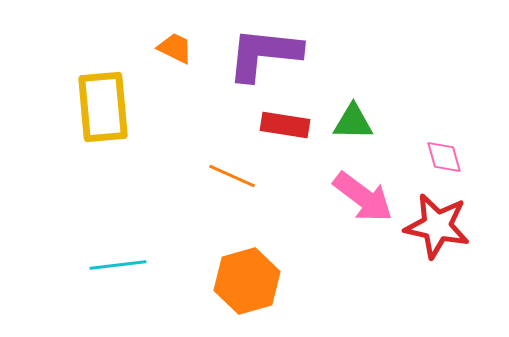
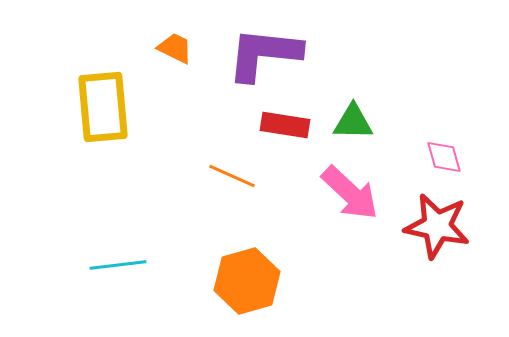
pink arrow: moved 13 px left, 4 px up; rotated 6 degrees clockwise
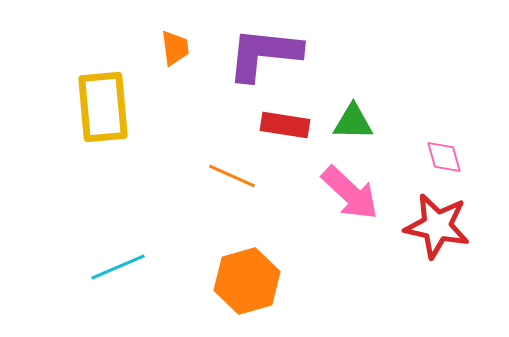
orange trapezoid: rotated 57 degrees clockwise
cyan line: moved 2 px down; rotated 16 degrees counterclockwise
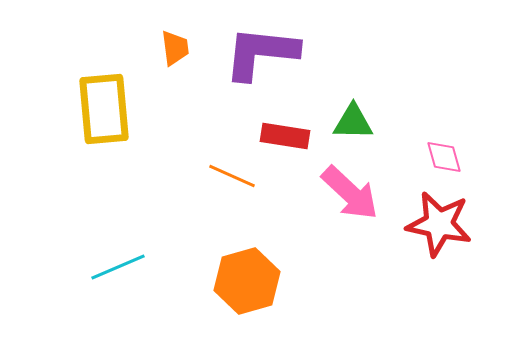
purple L-shape: moved 3 px left, 1 px up
yellow rectangle: moved 1 px right, 2 px down
red rectangle: moved 11 px down
red star: moved 2 px right, 2 px up
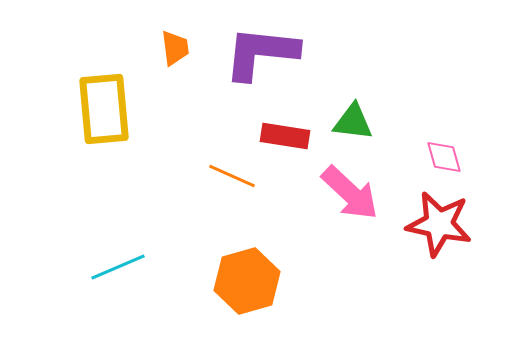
green triangle: rotated 6 degrees clockwise
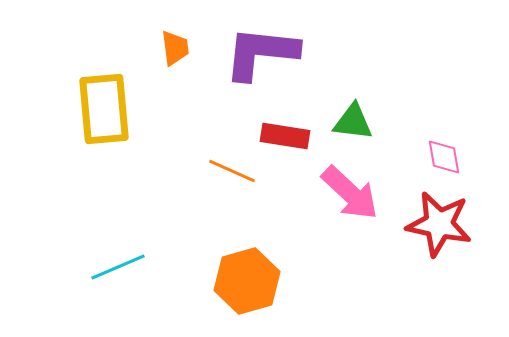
pink diamond: rotated 6 degrees clockwise
orange line: moved 5 px up
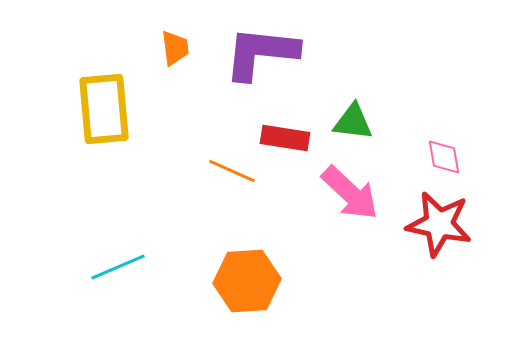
red rectangle: moved 2 px down
orange hexagon: rotated 12 degrees clockwise
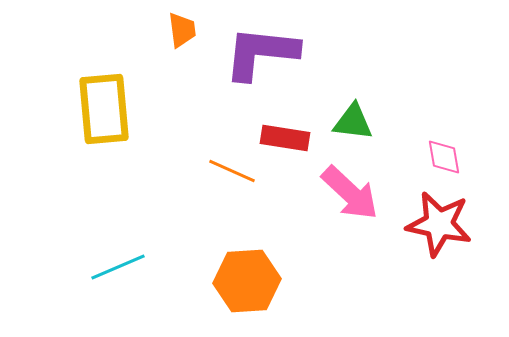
orange trapezoid: moved 7 px right, 18 px up
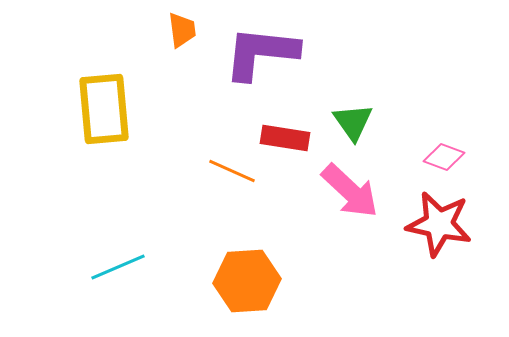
green triangle: rotated 48 degrees clockwise
pink diamond: rotated 60 degrees counterclockwise
pink arrow: moved 2 px up
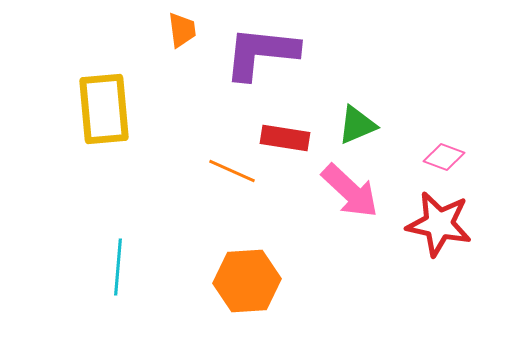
green triangle: moved 4 px right, 3 px down; rotated 42 degrees clockwise
cyan line: rotated 62 degrees counterclockwise
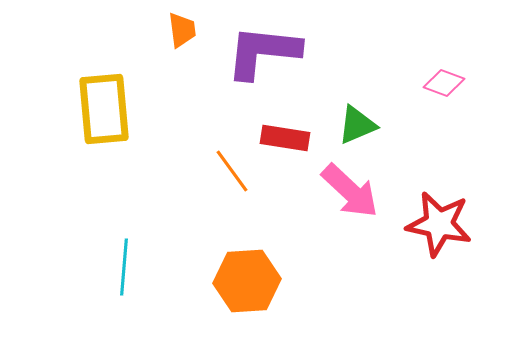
purple L-shape: moved 2 px right, 1 px up
pink diamond: moved 74 px up
orange line: rotated 30 degrees clockwise
cyan line: moved 6 px right
